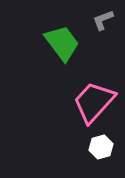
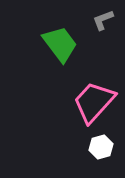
green trapezoid: moved 2 px left, 1 px down
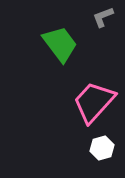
gray L-shape: moved 3 px up
white hexagon: moved 1 px right, 1 px down
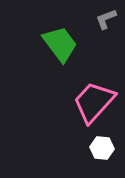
gray L-shape: moved 3 px right, 2 px down
white hexagon: rotated 20 degrees clockwise
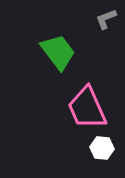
green trapezoid: moved 2 px left, 8 px down
pink trapezoid: moved 7 px left, 6 px down; rotated 66 degrees counterclockwise
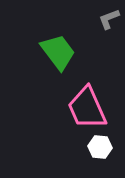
gray L-shape: moved 3 px right
white hexagon: moved 2 px left, 1 px up
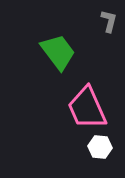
gray L-shape: moved 2 px down; rotated 125 degrees clockwise
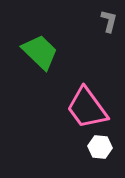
green trapezoid: moved 18 px left; rotated 9 degrees counterclockwise
pink trapezoid: rotated 12 degrees counterclockwise
